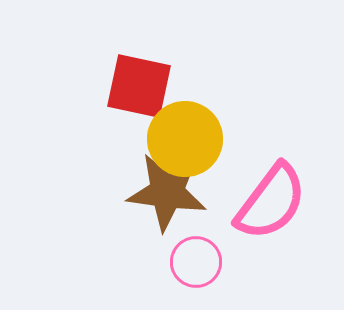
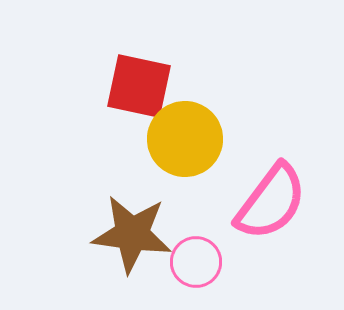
brown star: moved 35 px left, 42 px down
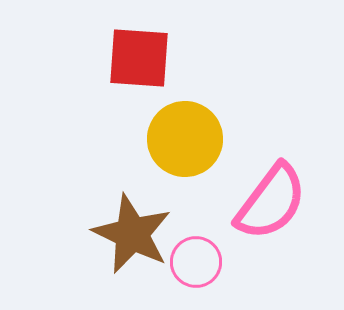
red square: moved 28 px up; rotated 8 degrees counterclockwise
brown star: rotated 18 degrees clockwise
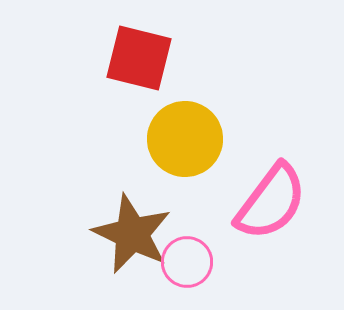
red square: rotated 10 degrees clockwise
pink circle: moved 9 px left
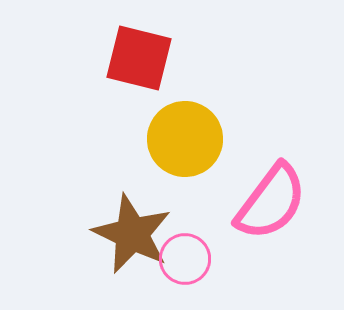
pink circle: moved 2 px left, 3 px up
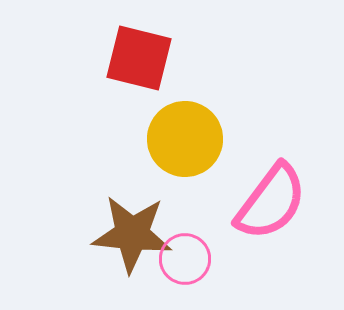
brown star: rotated 20 degrees counterclockwise
